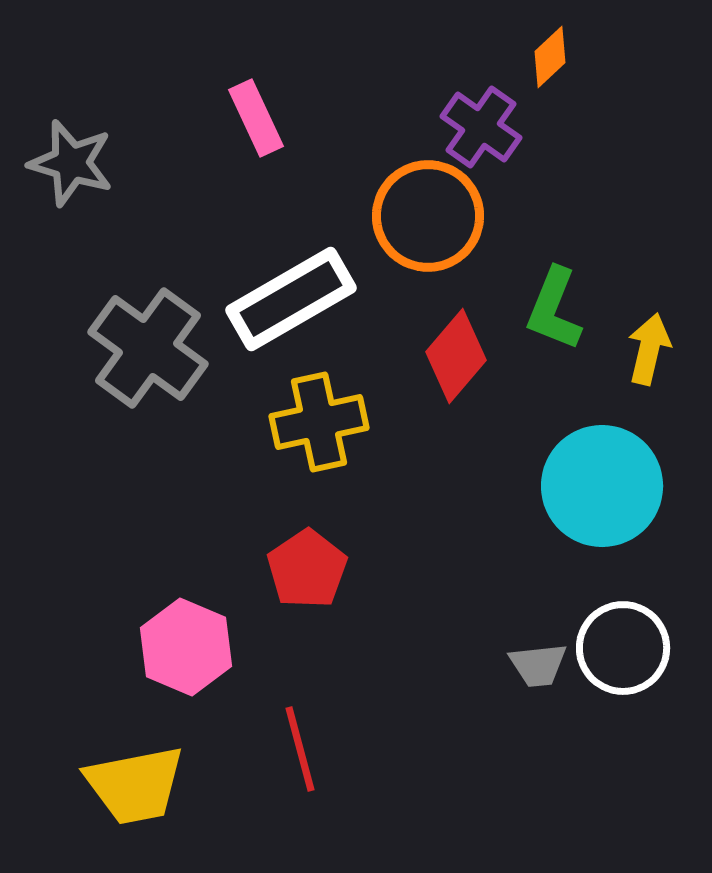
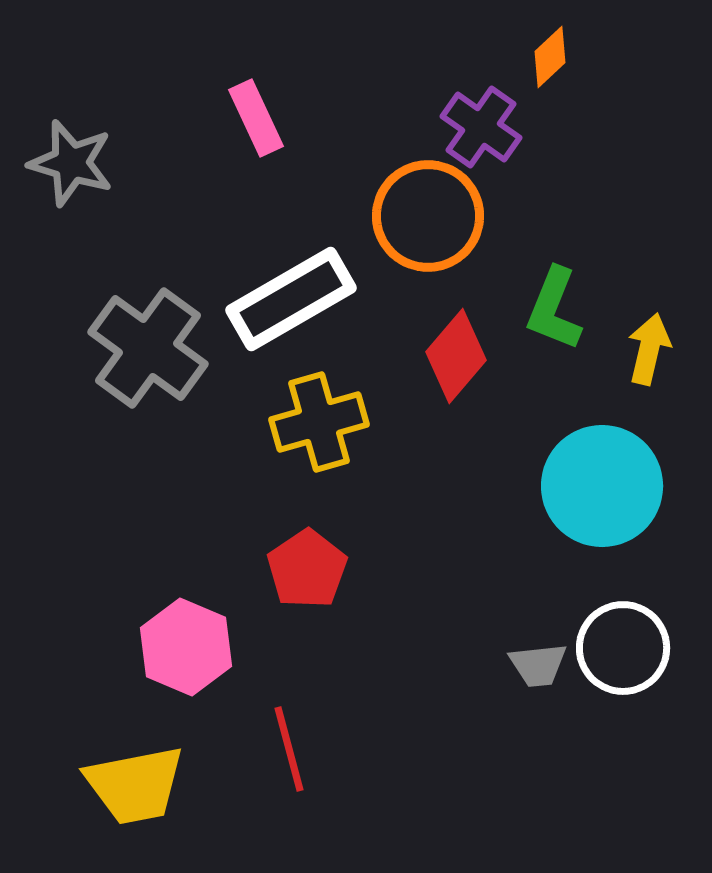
yellow cross: rotated 4 degrees counterclockwise
red line: moved 11 px left
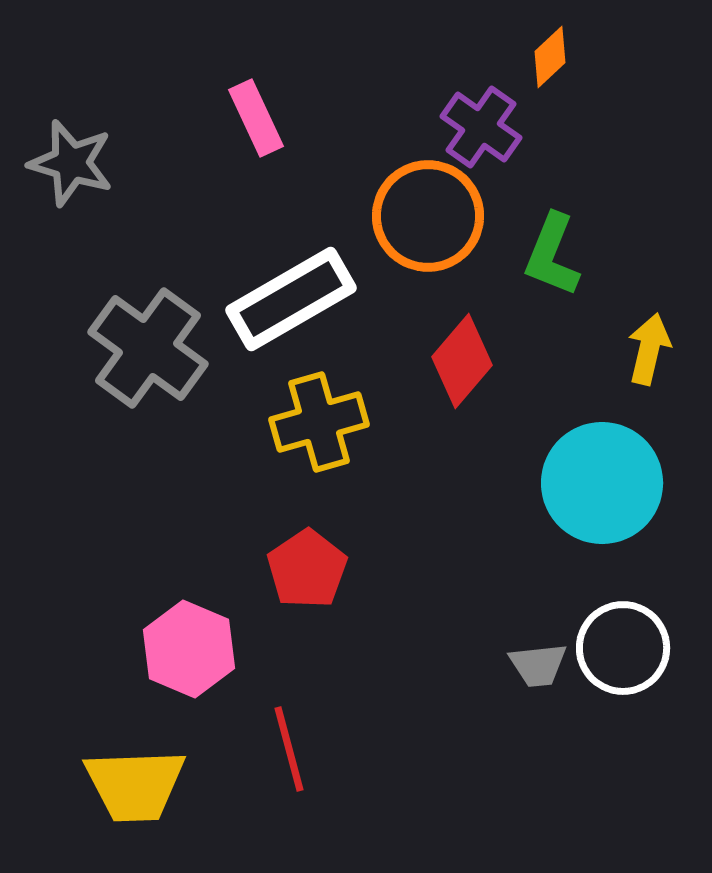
green L-shape: moved 2 px left, 54 px up
red diamond: moved 6 px right, 5 px down
cyan circle: moved 3 px up
pink hexagon: moved 3 px right, 2 px down
yellow trapezoid: rotated 9 degrees clockwise
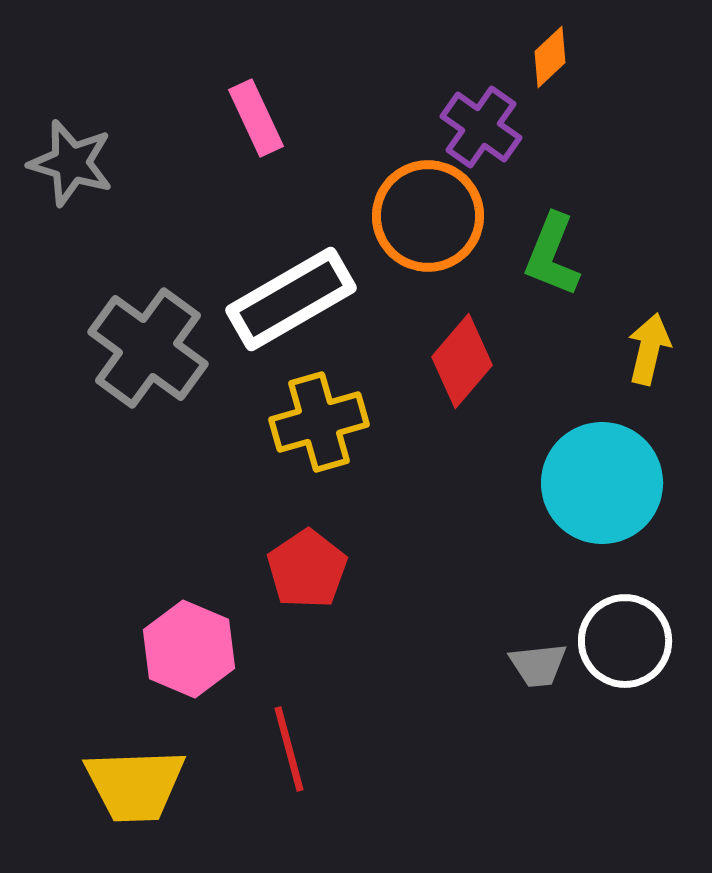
white circle: moved 2 px right, 7 px up
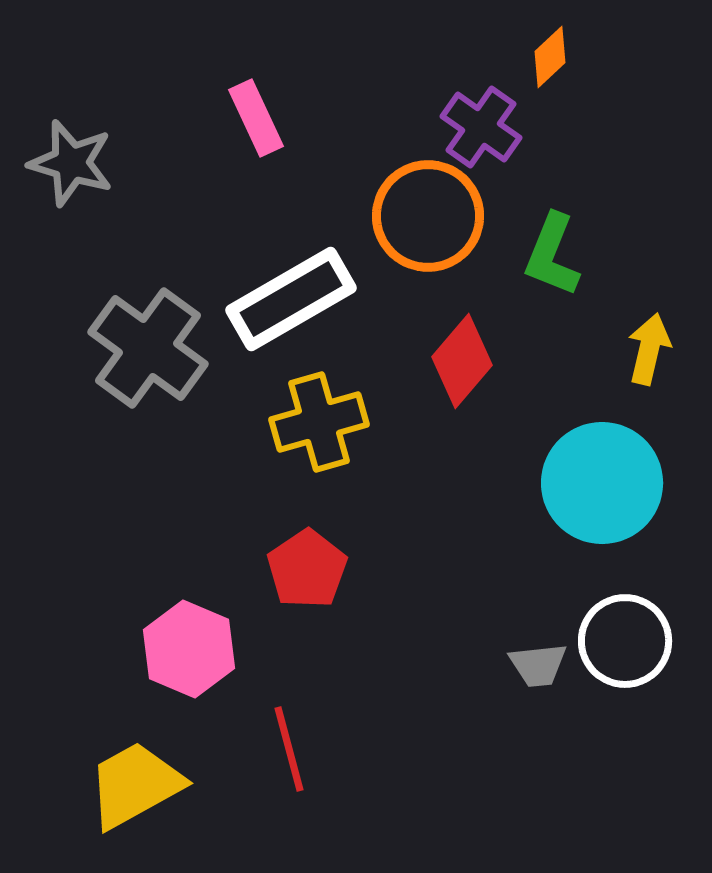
yellow trapezoid: rotated 153 degrees clockwise
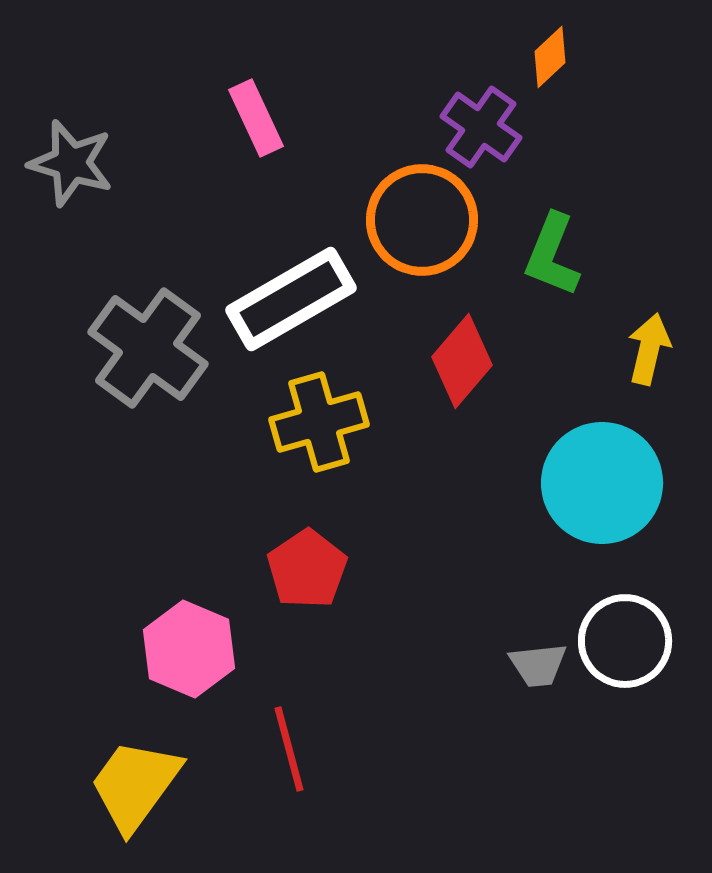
orange circle: moved 6 px left, 4 px down
yellow trapezoid: rotated 25 degrees counterclockwise
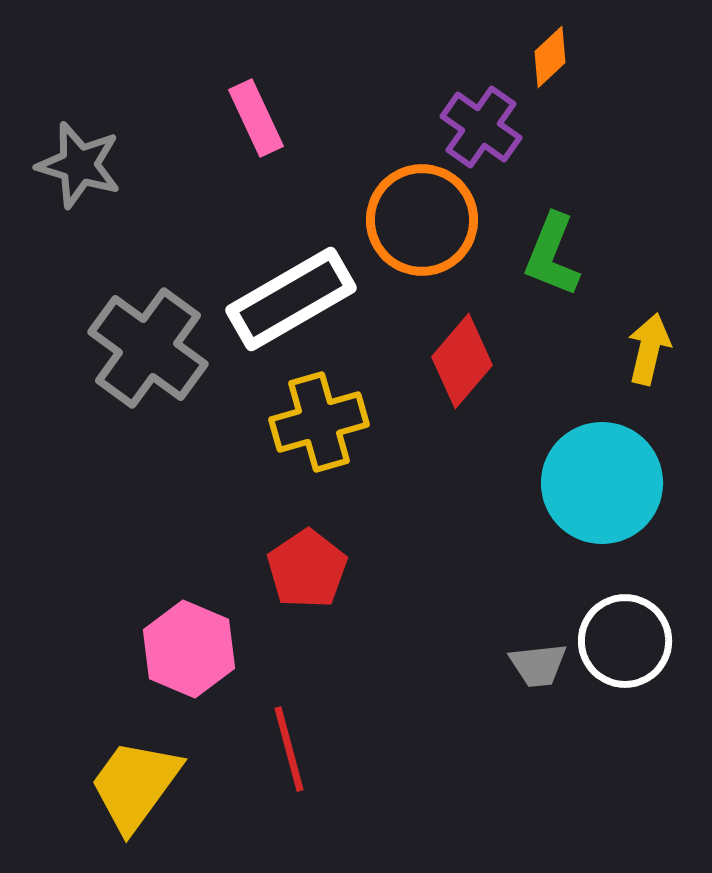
gray star: moved 8 px right, 2 px down
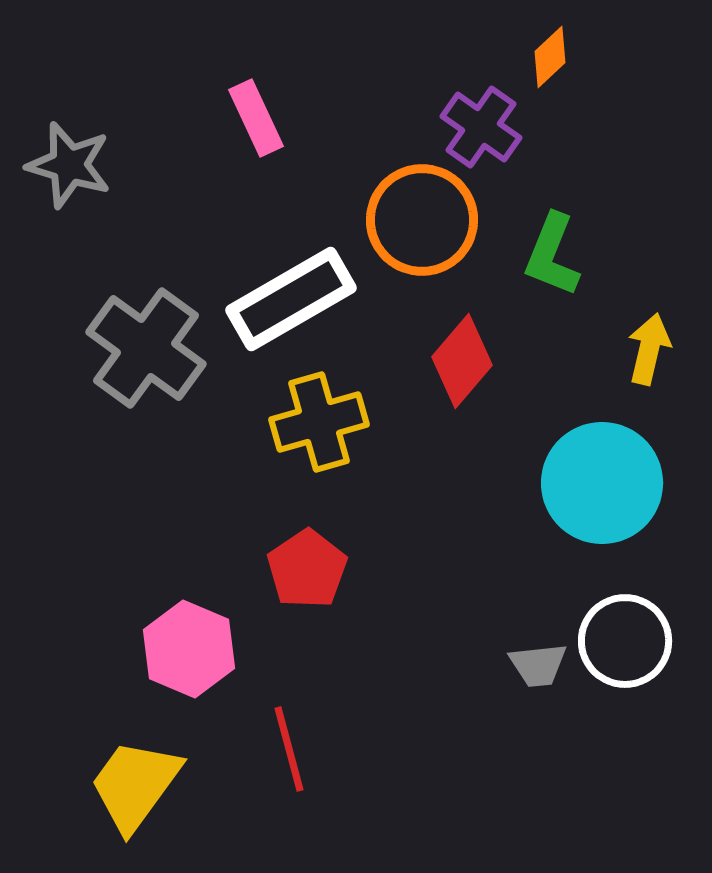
gray star: moved 10 px left
gray cross: moved 2 px left
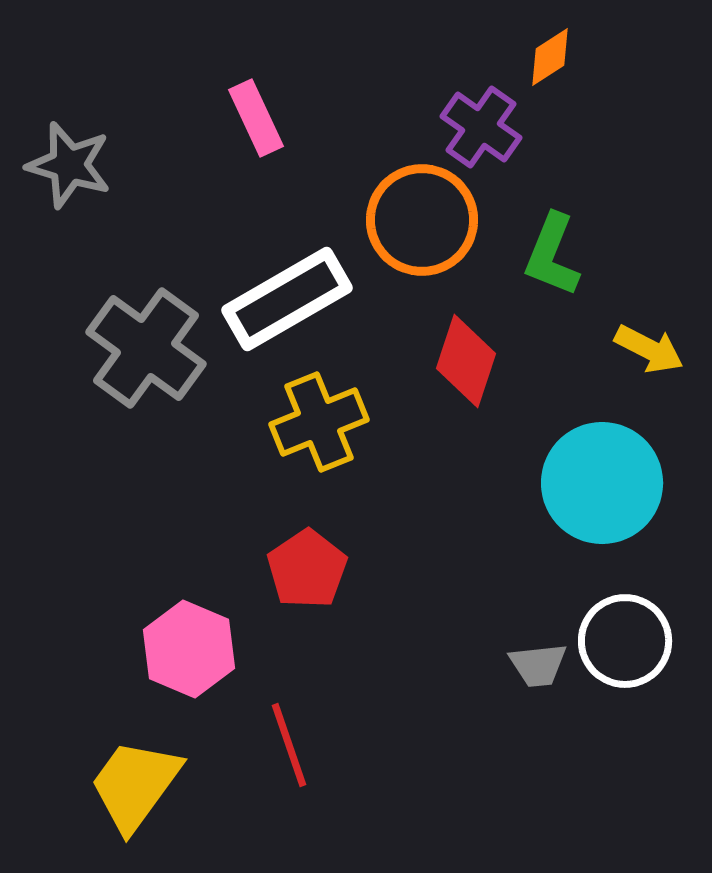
orange diamond: rotated 10 degrees clockwise
white rectangle: moved 4 px left
yellow arrow: rotated 104 degrees clockwise
red diamond: moved 4 px right; rotated 22 degrees counterclockwise
yellow cross: rotated 6 degrees counterclockwise
red line: moved 4 px up; rotated 4 degrees counterclockwise
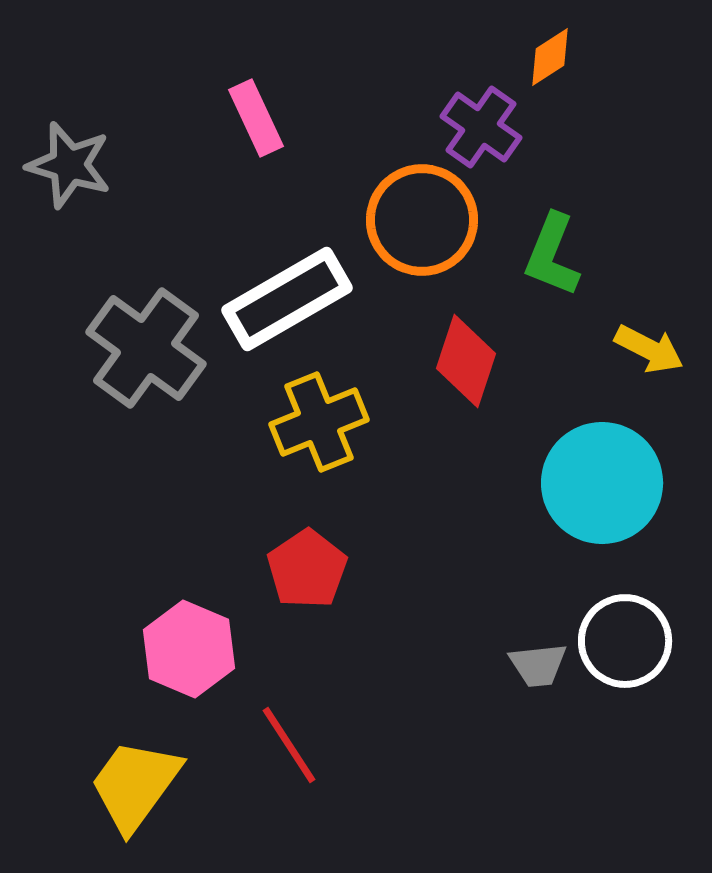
red line: rotated 14 degrees counterclockwise
